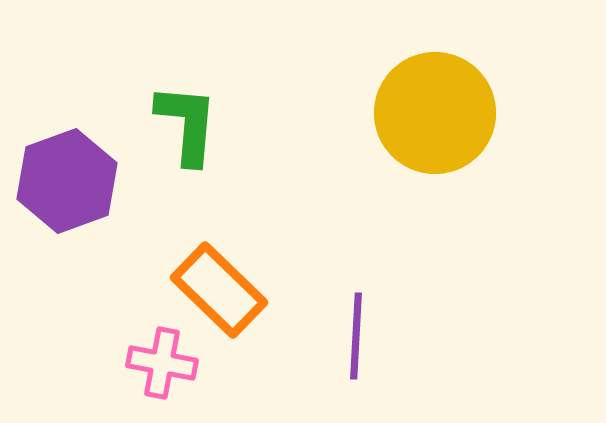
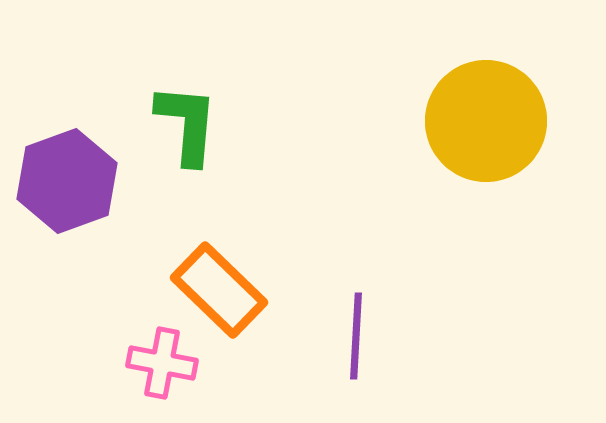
yellow circle: moved 51 px right, 8 px down
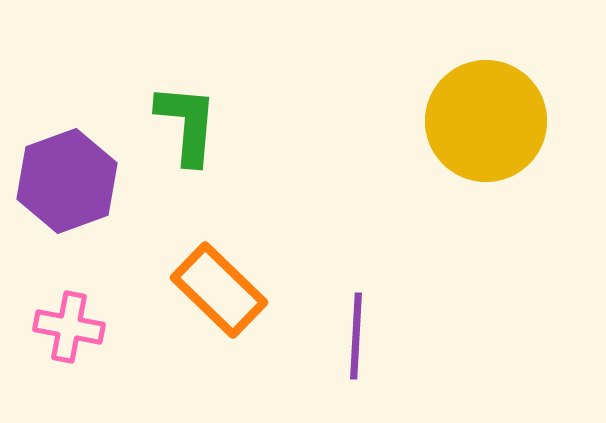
pink cross: moved 93 px left, 36 px up
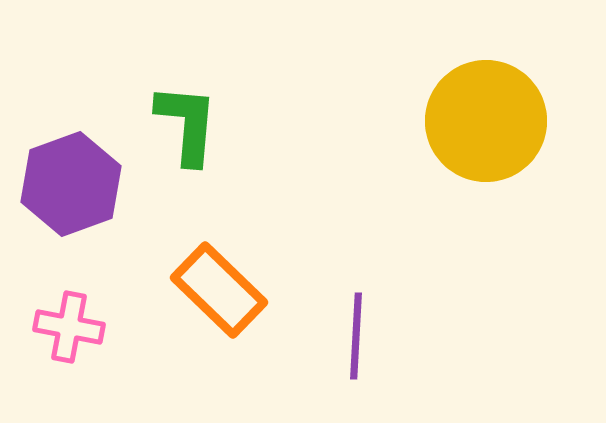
purple hexagon: moved 4 px right, 3 px down
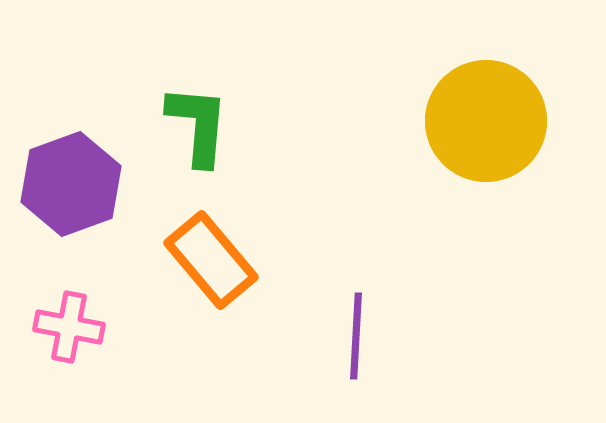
green L-shape: moved 11 px right, 1 px down
orange rectangle: moved 8 px left, 30 px up; rotated 6 degrees clockwise
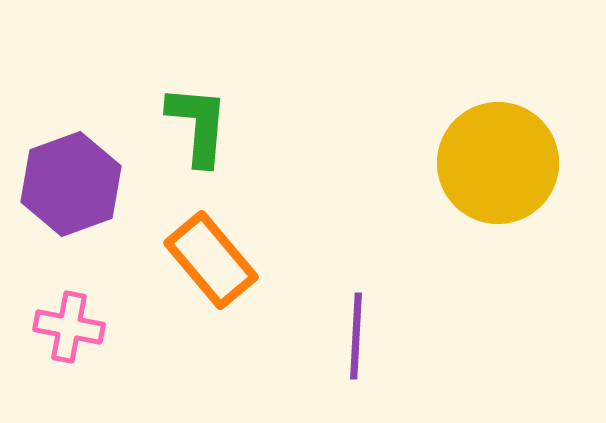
yellow circle: moved 12 px right, 42 px down
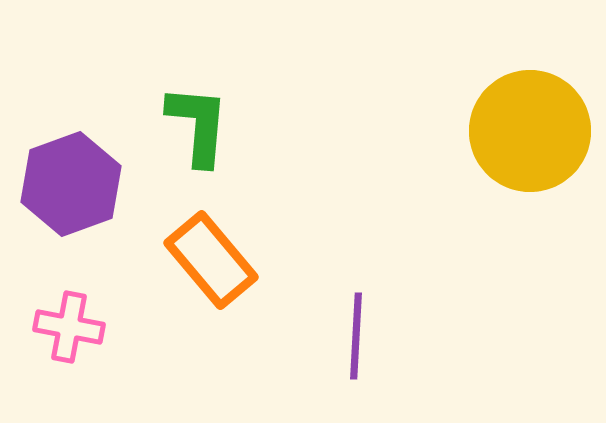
yellow circle: moved 32 px right, 32 px up
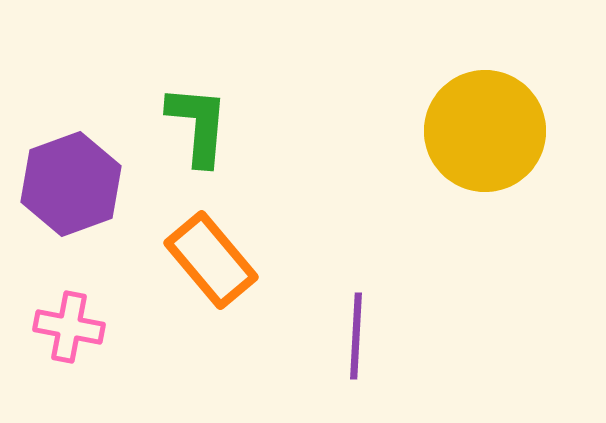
yellow circle: moved 45 px left
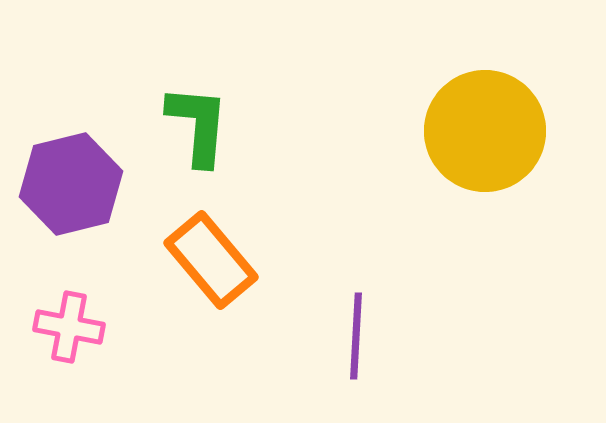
purple hexagon: rotated 6 degrees clockwise
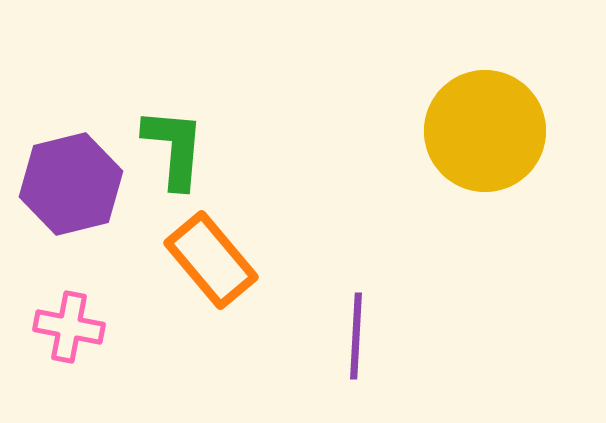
green L-shape: moved 24 px left, 23 px down
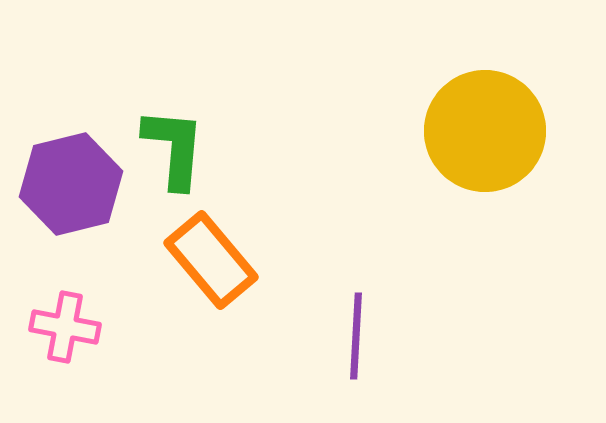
pink cross: moved 4 px left
